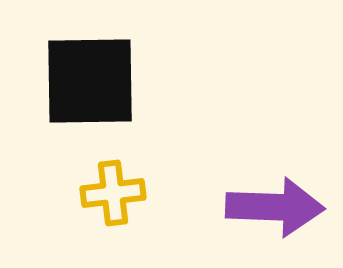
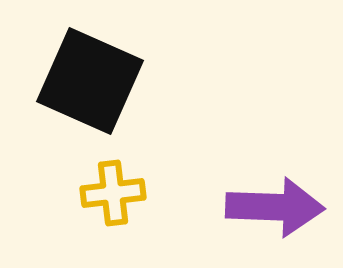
black square: rotated 25 degrees clockwise
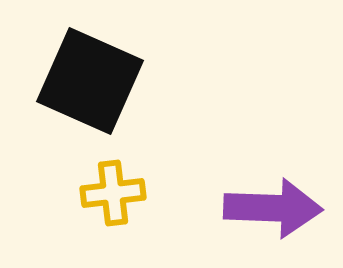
purple arrow: moved 2 px left, 1 px down
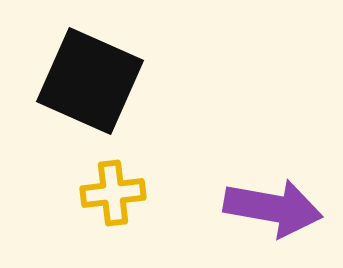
purple arrow: rotated 8 degrees clockwise
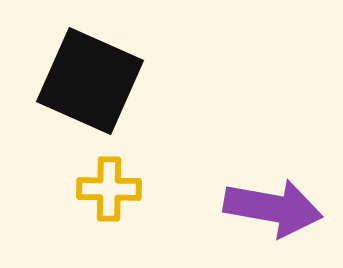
yellow cross: moved 4 px left, 4 px up; rotated 8 degrees clockwise
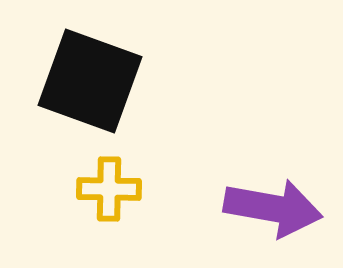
black square: rotated 4 degrees counterclockwise
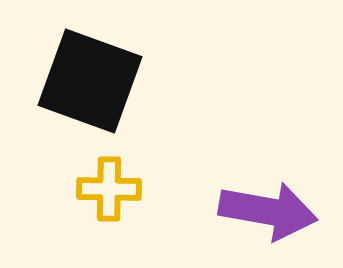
purple arrow: moved 5 px left, 3 px down
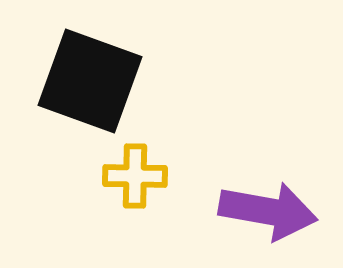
yellow cross: moved 26 px right, 13 px up
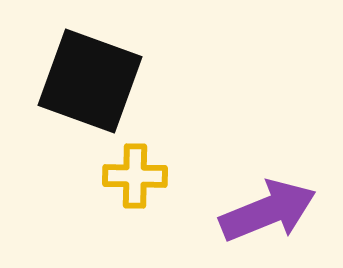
purple arrow: rotated 32 degrees counterclockwise
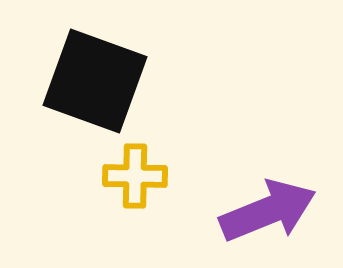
black square: moved 5 px right
